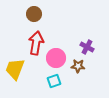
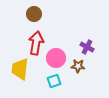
yellow trapezoid: moved 5 px right; rotated 15 degrees counterclockwise
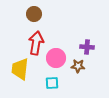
purple cross: rotated 24 degrees counterclockwise
cyan square: moved 2 px left, 2 px down; rotated 16 degrees clockwise
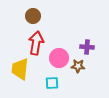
brown circle: moved 1 px left, 2 px down
pink circle: moved 3 px right
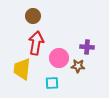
yellow trapezoid: moved 2 px right
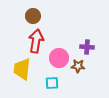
red arrow: moved 2 px up
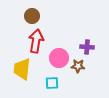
brown circle: moved 1 px left
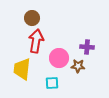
brown circle: moved 2 px down
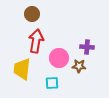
brown circle: moved 4 px up
brown star: moved 1 px right
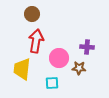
brown star: moved 2 px down
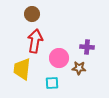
red arrow: moved 1 px left
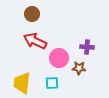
red arrow: rotated 75 degrees counterclockwise
yellow trapezoid: moved 14 px down
